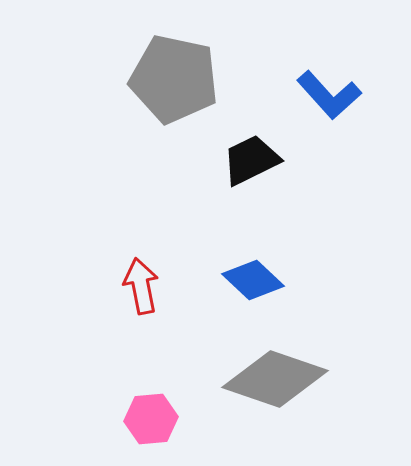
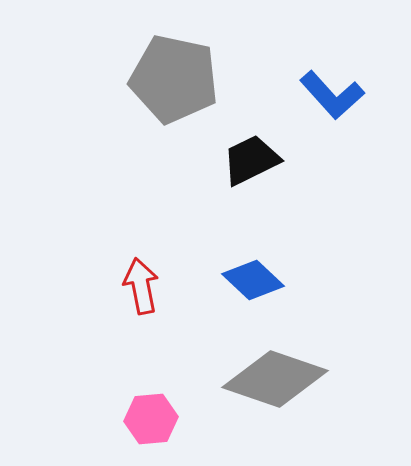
blue L-shape: moved 3 px right
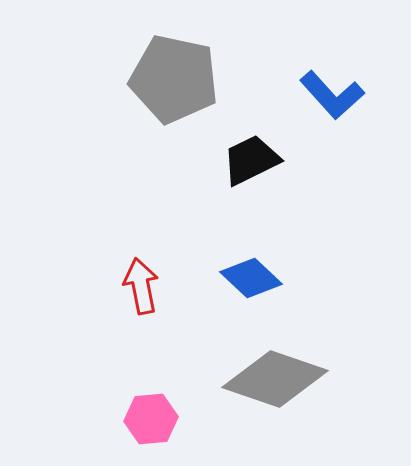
blue diamond: moved 2 px left, 2 px up
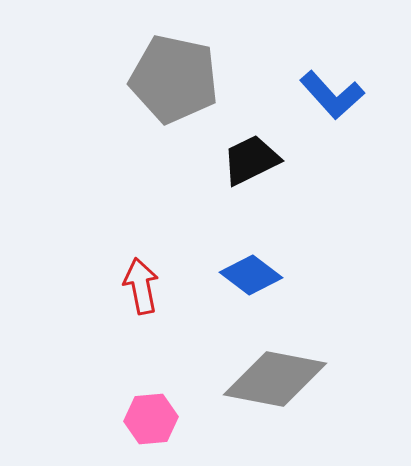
blue diamond: moved 3 px up; rotated 6 degrees counterclockwise
gray diamond: rotated 8 degrees counterclockwise
